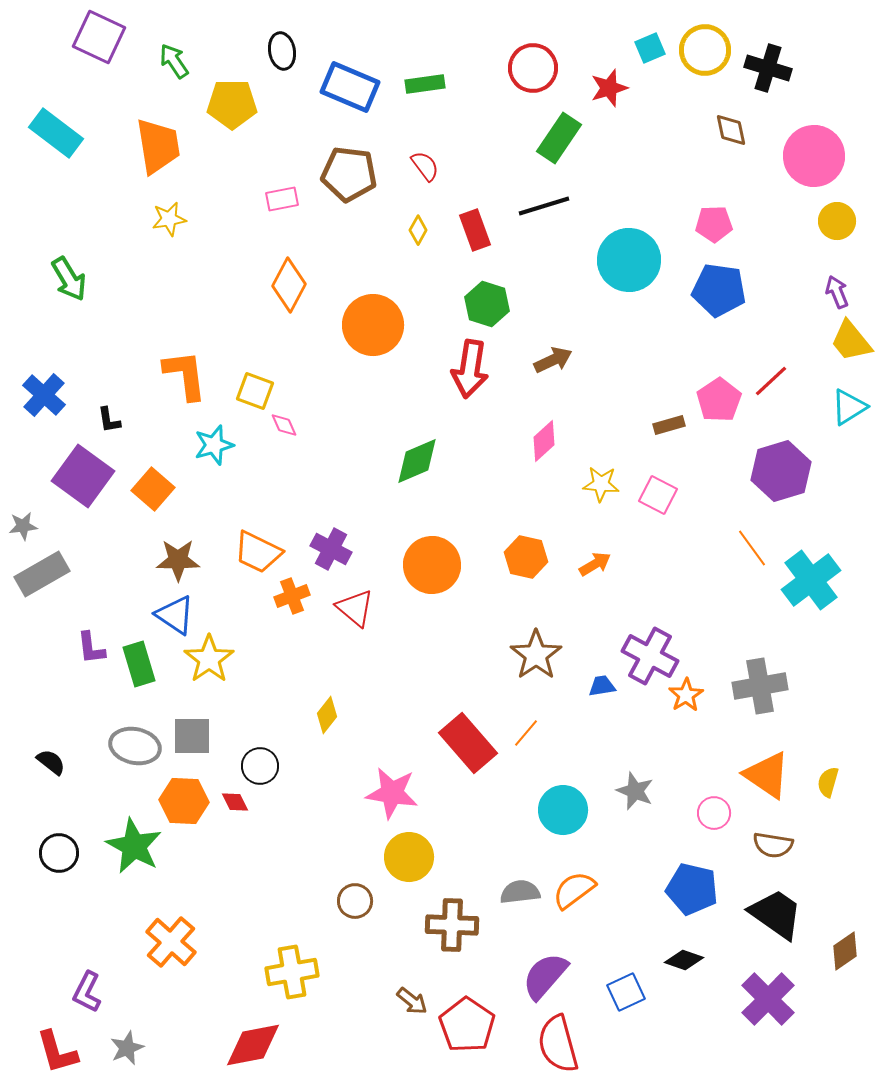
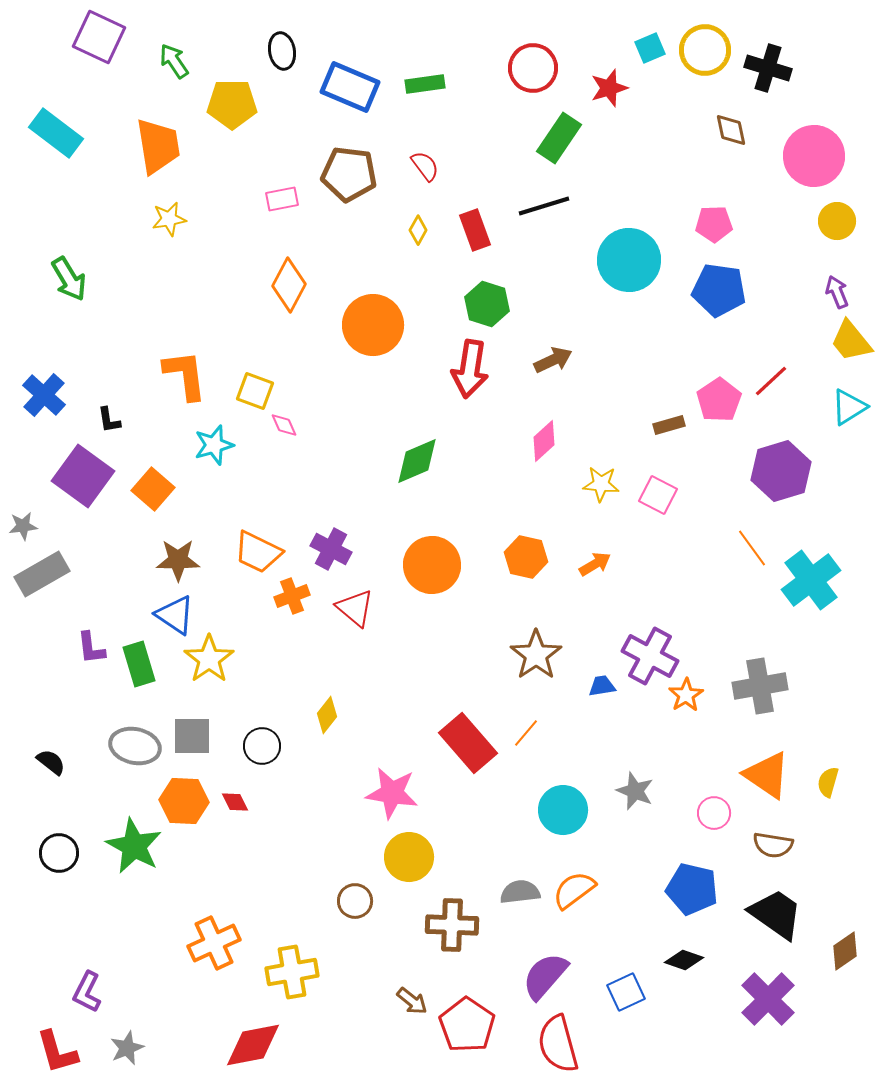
black circle at (260, 766): moved 2 px right, 20 px up
orange cross at (171, 942): moved 43 px right, 1 px down; rotated 24 degrees clockwise
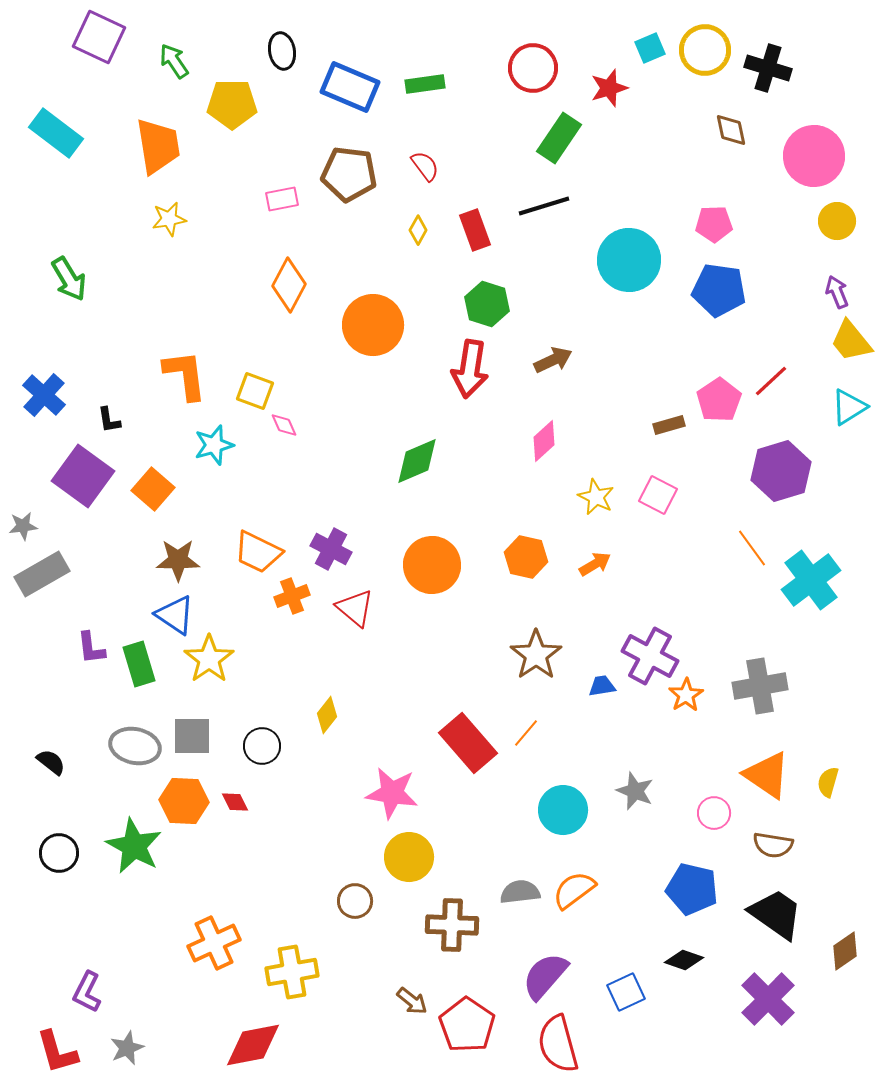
yellow star at (601, 484): moved 5 px left, 13 px down; rotated 21 degrees clockwise
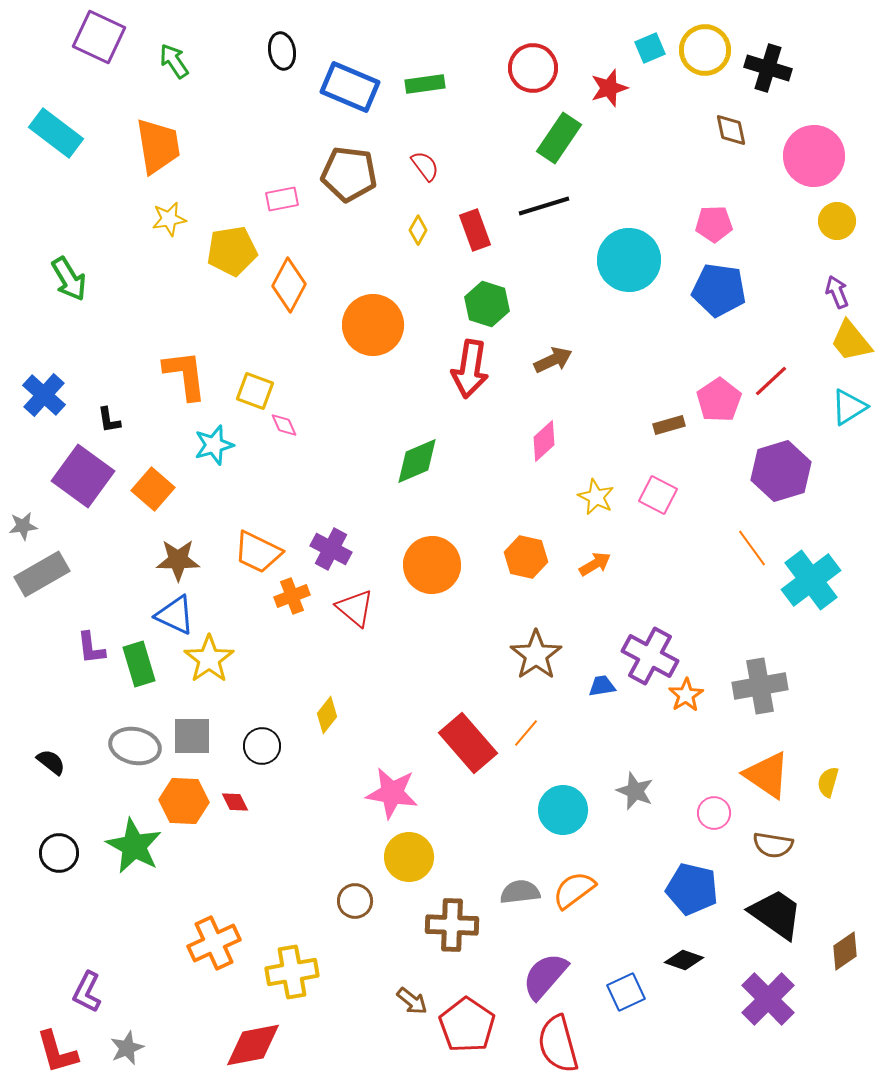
yellow pentagon at (232, 104): moved 147 px down; rotated 9 degrees counterclockwise
blue triangle at (175, 615): rotated 9 degrees counterclockwise
